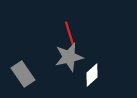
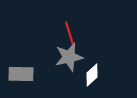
gray rectangle: moved 2 px left; rotated 55 degrees counterclockwise
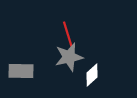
red line: moved 2 px left
gray rectangle: moved 3 px up
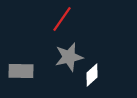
red line: moved 6 px left, 16 px up; rotated 52 degrees clockwise
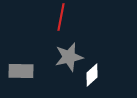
red line: moved 1 px left, 2 px up; rotated 24 degrees counterclockwise
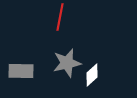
red line: moved 1 px left
gray star: moved 2 px left, 6 px down
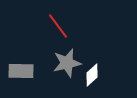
red line: moved 2 px left, 9 px down; rotated 48 degrees counterclockwise
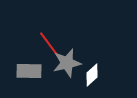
red line: moved 9 px left, 18 px down
gray rectangle: moved 8 px right
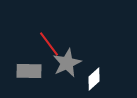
gray star: rotated 12 degrees counterclockwise
white diamond: moved 2 px right, 4 px down
